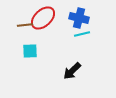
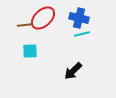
black arrow: moved 1 px right
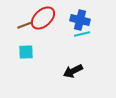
blue cross: moved 1 px right, 2 px down
brown line: rotated 14 degrees counterclockwise
cyan square: moved 4 px left, 1 px down
black arrow: rotated 18 degrees clockwise
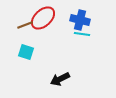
cyan line: rotated 21 degrees clockwise
cyan square: rotated 21 degrees clockwise
black arrow: moved 13 px left, 8 px down
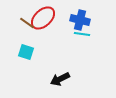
brown line: moved 2 px right, 2 px up; rotated 56 degrees clockwise
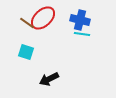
black arrow: moved 11 px left
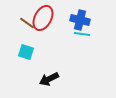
red ellipse: rotated 20 degrees counterclockwise
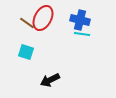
black arrow: moved 1 px right, 1 px down
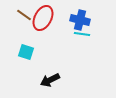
brown line: moved 3 px left, 8 px up
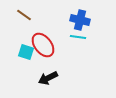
red ellipse: moved 27 px down; rotated 65 degrees counterclockwise
cyan line: moved 4 px left, 3 px down
black arrow: moved 2 px left, 2 px up
